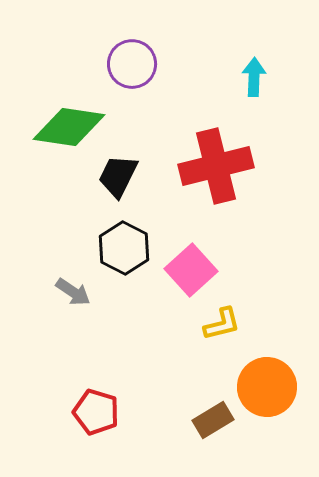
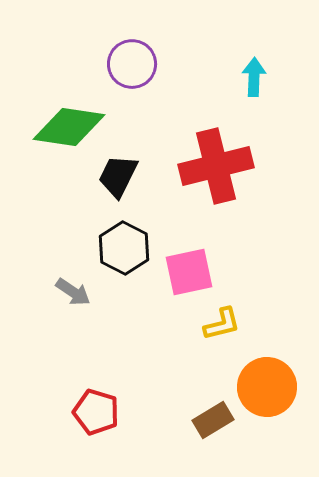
pink square: moved 2 px left, 2 px down; rotated 30 degrees clockwise
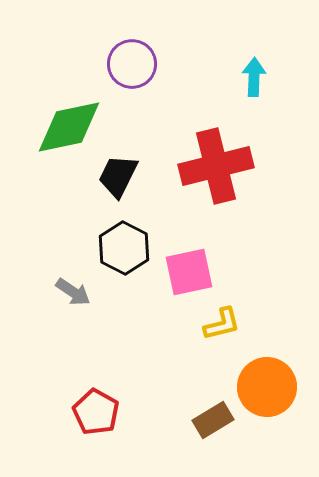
green diamond: rotated 20 degrees counterclockwise
red pentagon: rotated 12 degrees clockwise
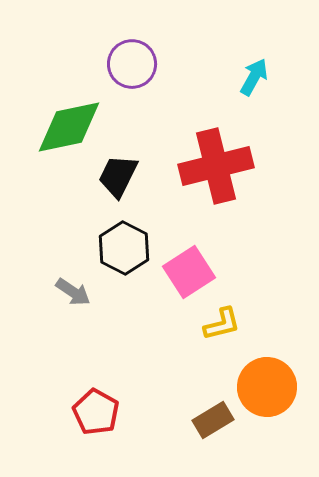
cyan arrow: rotated 27 degrees clockwise
pink square: rotated 21 degrees counterclockwise
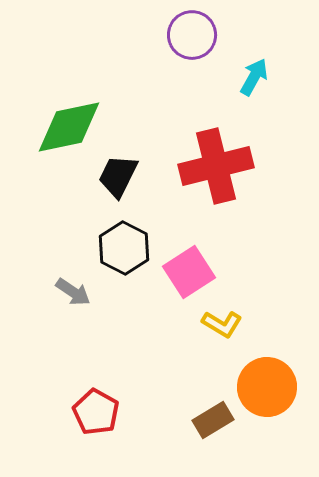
purple circle: moved 60 px right, 29 px up
yellow L-shape: rotated 45 degrees clockwise
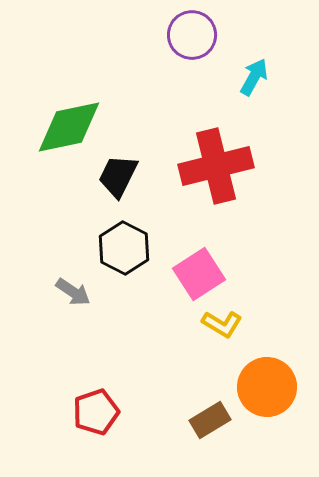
pink square: moved 10 px right, 2 px down
red pentagon: rotated 24 degrees clockwise
brown rectangle: moved 3 px left
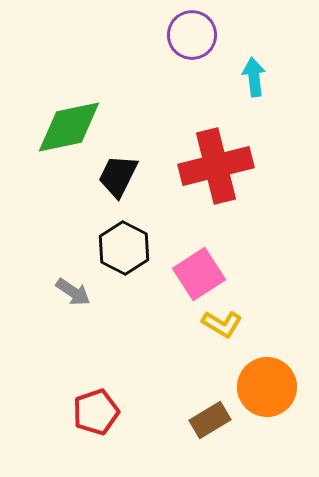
cyan arrow: rotated 36 degrees counterclockwise
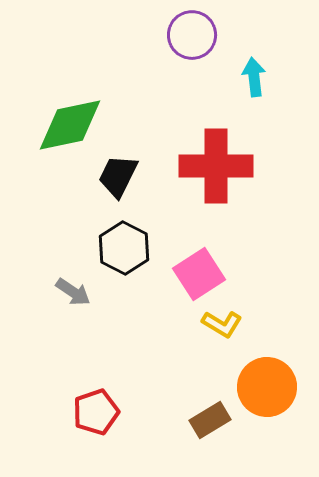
green diamond: moved 1 px right, 2 px up
red cross: rotated 14 degrees clockwise
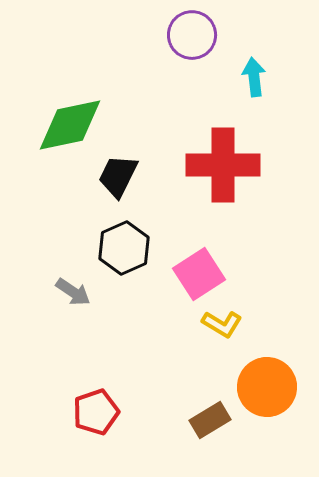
red cross: moved 7 px right, 1 px up
black hexagon: rotated 9 degrees clockwise
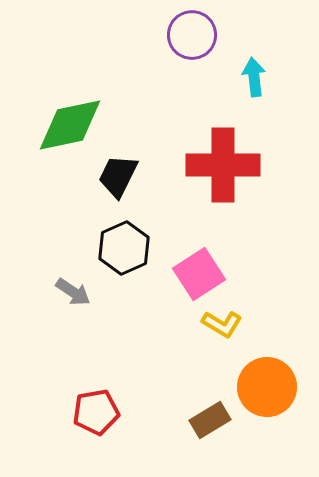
red pentagon: rotated 9 degrees clockwise
